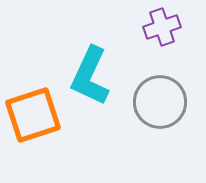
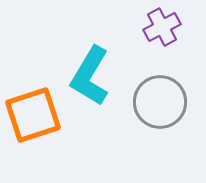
purple cross: rotated 9 degrees counterclockwise
cyan L-shape: rotated 6 degrees clockwise
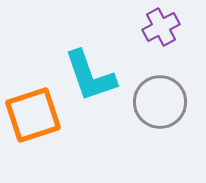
purple cross: moved 1 px left
cyan L-shape: rotated 50 degrees counterclockwise
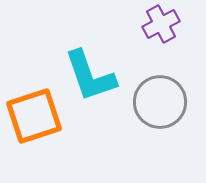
purple cross: moved 3 px up
orange square: moved 1 px right, 1 px down
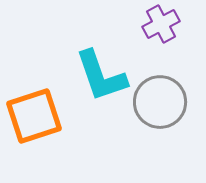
cyan L-shape: moved 11 px right
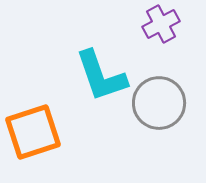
gray circle: moved 1 px left, 1 px down
orange square: moved 1 px left, 16 px down
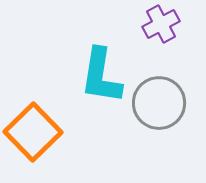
cyan L-shape: rotated 28 degrees clockwise
orange square: rotated 26 degrees counterclockwise
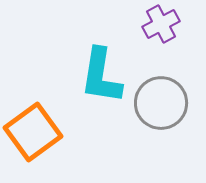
gray circle: moved 2 px right
orange square: rotated 8 degrees clockwise
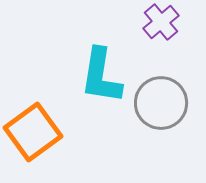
purple cross: moved 2 px up; rotated 12 degrees counterclockwise
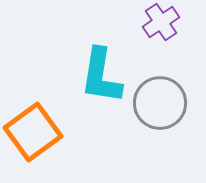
purple cross: rotated 6 degrees clockwise
gray circle: moved 1 px left
